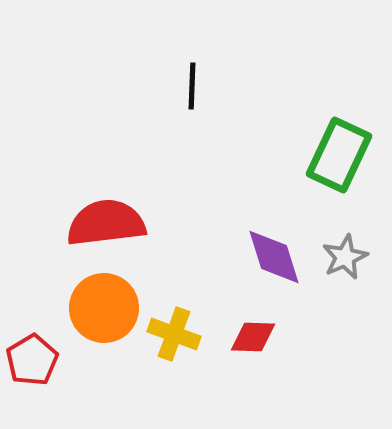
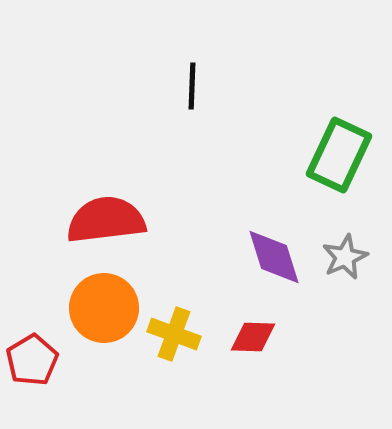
red semicircle: moved 3 px up
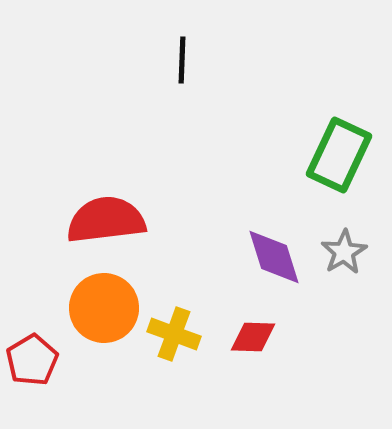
black line: moved 10 px left, 26 px up
gray star: moved 1 px left, 5 px up; rotated 6 degrees counterclockwise
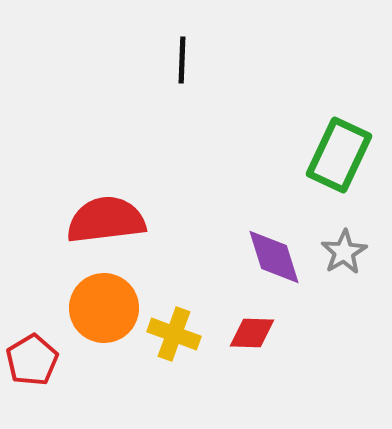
red diamond: moved 1 px left, 4 px up
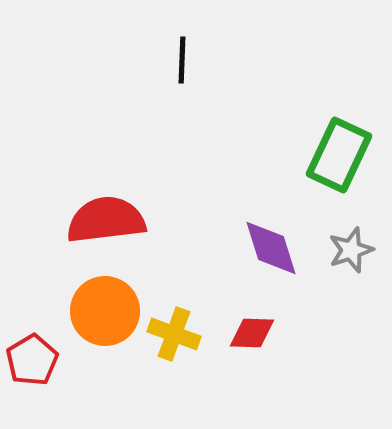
gray star: moved 7 px right, 2 px up; rotated 12 degrees clockwise
purple diamond: moved 3 px left, 9 px up
orange circle: moved 1 px right, 3 px down
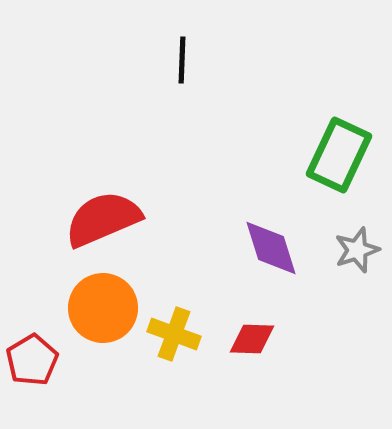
red semicircle: moved 3 px left, 1 px up; rotated 16 degrees counterclockwise
gray star: moved 6 px right
orange circle: moved 2 px left, 3 px up
red diamond: moved 6 px down
